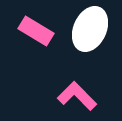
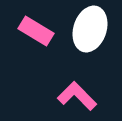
white ellipse: rotated 6 degrees counterclockwise
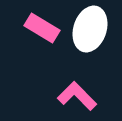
pink rectangle: moved 6 px right, 3 px up
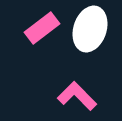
pink rectangle: rotated 68 degrees counterclockwise
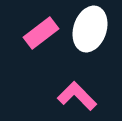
pink rectangle: moved 1 px left, 5 px down
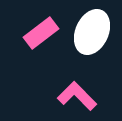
white ellipse: moved 2 px right, 3 px down; rotated 6 degrees clockwise
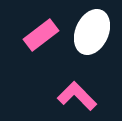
pink rectangle: moved 2 px down
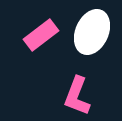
pink L-shape: rotated 114 degrees counterclockwise
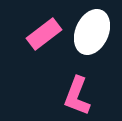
pink rectangle: moved 3 px right, 1 px up
